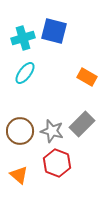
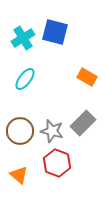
blue square: moved 1 px right, 1 px down
cyan cross: rotated 15 degrees counterclockwise
cyan ellipse: moved 6 px down
gray rectangle: moved 1 px right, 1 px up
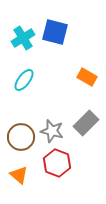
cyan ellipse: moved 1 px left, 1 px down
gray rectangle: moved 3 px right
brown circle: moved 1 px right, 6 px down
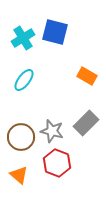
orange rectangle: moved 1 px up
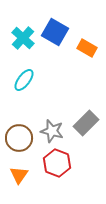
blue square: rotated 16 degrees clockwise
cyan cross: rotated 15 degrees counterclockwise
orange rectangle: moved 28 px up
brown circle: moved 2 px left, 1 px down
orange triangle: rotated 24 degrees clockwise
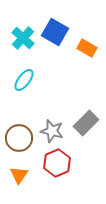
red hexagon: rotated 16 degrees clockwise
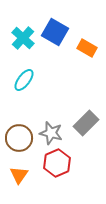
gray star: moved 1 px left, 2 px down
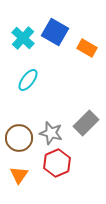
cyan ellipse: moved 4 px right
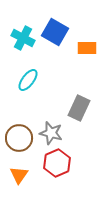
cyan cross: rotated 15 degrees counterclockwise
orange rectangle: rotated 30 degrees counterclockwise
gray rectangle: moved 7 px left, 15 px up; rotated 20 degrees counterclockwise
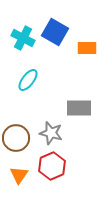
gray rectangle: rotated 65 degrees clockwise
brown circle: moved 3 px left
red hexagon: moved 5 px left, 3 px down
